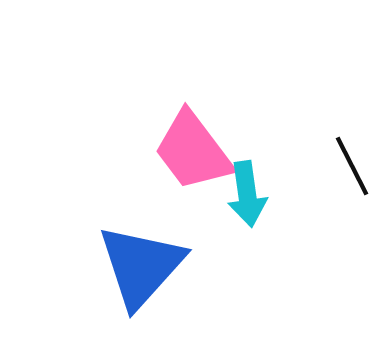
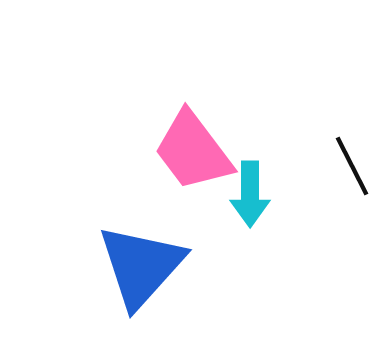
cyan arrow: moved 3 px right; rotated 8 degrees clockwise
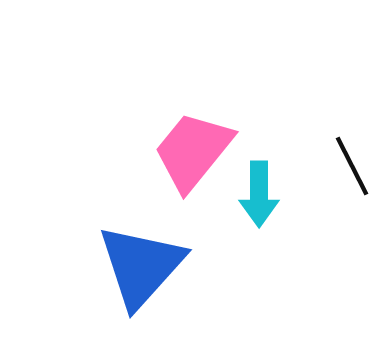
pink trapezoid: rotated 76 degrees clockwise
cyan arrow: moved 9 px right
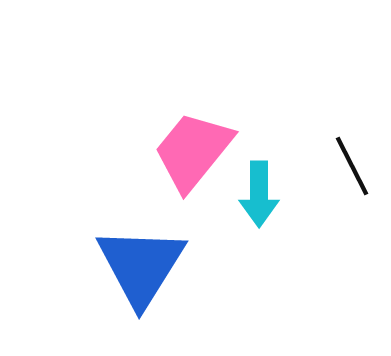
blue triangle: rotated 10 degrees counterclockwise
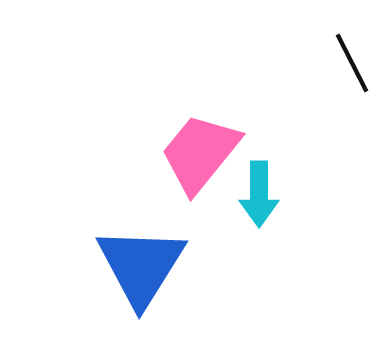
pink trapezoid: moved 7 px right, 2 px down
black line: moved 103 px up
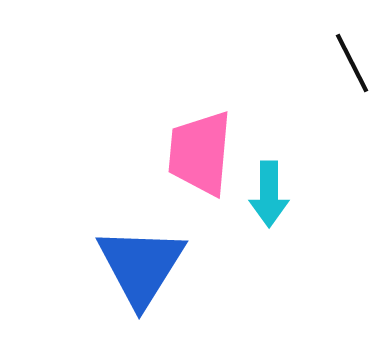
pink trapezoid: rotated 34 degrees counterclockwise
cyan arrow: moved 10 px right
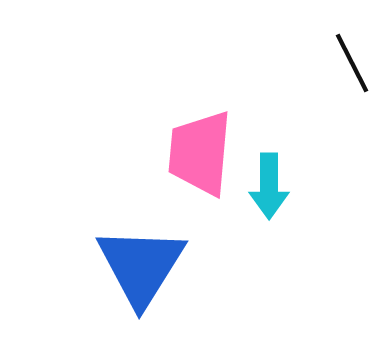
cyan arrow: moved 8 px up
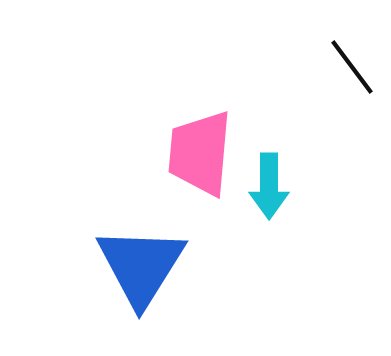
black line: moved 4 px down; rotated 10 degrees counterclockwise
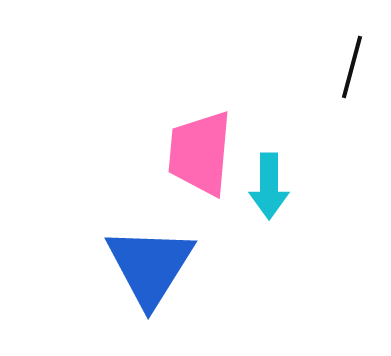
black line: rotated 52 degrees clockwise
blue triangle: moved 9 px right
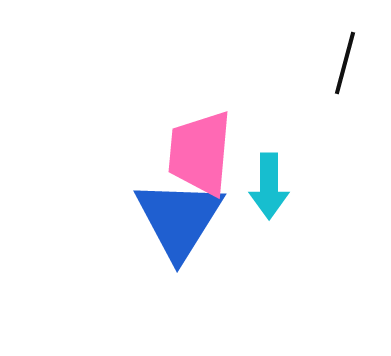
black line: moved 7 px left, 4 px up
blue triangle: moved 29 px right, 47 px up
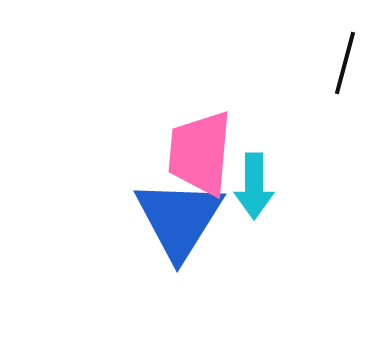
cyan arrow: moved 15 px left
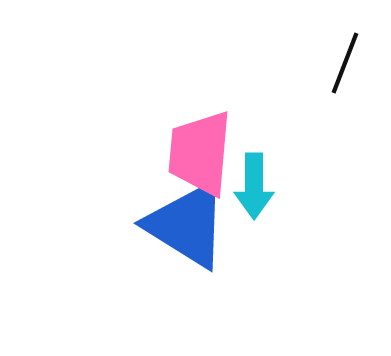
black line: rotated 6 degrees clockwise
blue triangle: moved 8 px right, 6 px down; rotated 30 degrees counterclockwise
